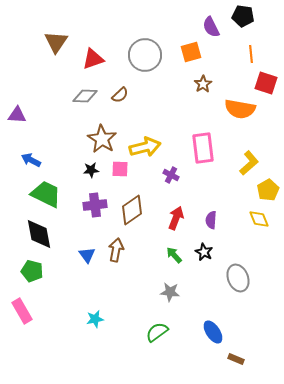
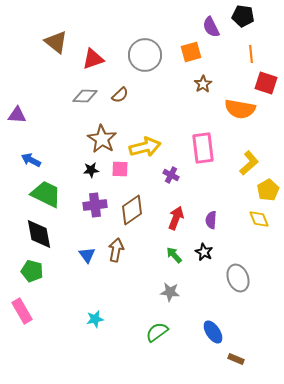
brown triangle at (56, 42): rotated 25 degrees counterclockwise
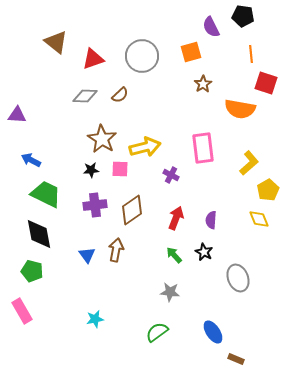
gray circle at (145, 55): moved 3 px left, 1 px down
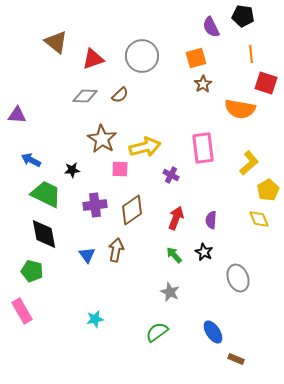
orange square at (191, 52): moved 5 px right, 6 px down
black star at (91, 170): moved 19 px left
black diamond at (39, 234): moved 5 px right
gray star at (170, 292): rotated 18 degrees clockwise
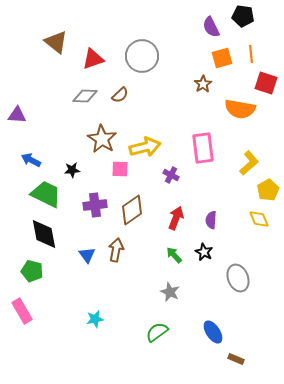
orange square at (196, 58): moved 26 px right
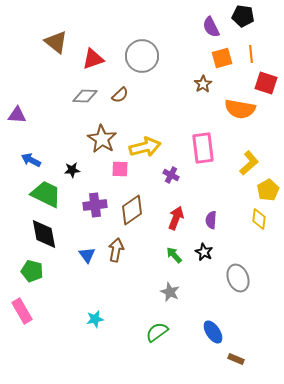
yellow diamond at (259, 219): rotated 30 degrees clockwise
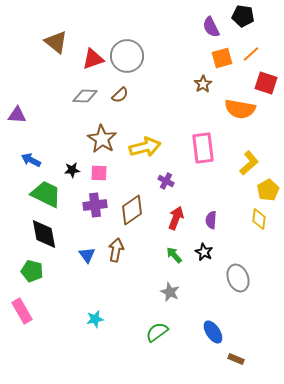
orange line at (251, 54): rotated 54 degrees clockwise
gray circle at (142, 56): moved 15 px left
pink square at (120, 169): moved 21 px left, 4 px down
purple cross at (171, 175): moved 5 px left, 6 px down
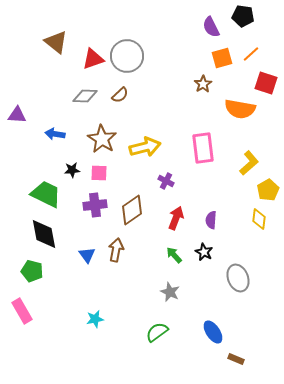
blue arrow at (31, 160): moved 24 px right, 26 px up; rotated 18 degrees counterclockwise
